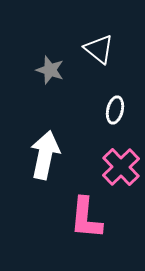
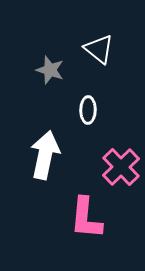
white ellipse: moved 27 px left; rotated 12 degrees counterclockwise
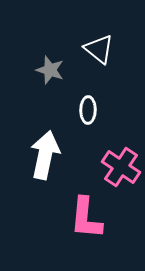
pink cross: rotated 12 degrees counterclockwise
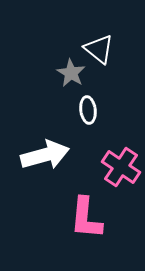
gray star: moved 21 px right, 3 px down; rotated 12 degrees clockwise
white ellipse: rotated 8 degrees counterclockwise
white arrow: rotated 63 degrees clockwise
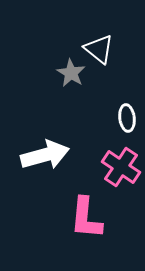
white ellipse: moved 39 px right, 8 px down
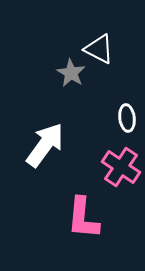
white triangle: rotated 12 degrees counterclockwise
white arrow: moved 10 px up; rotated 39 degrees counterclockwise
pink L-shape: moved 3 px left
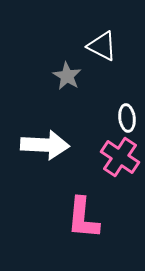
white triangle: moved 3 px right, 3 px up
gray star: moved 4 px left, 3 px down
white arrow: rotated 57 degrees clockwise
pink cross: moved 1 px left, 10 px up
